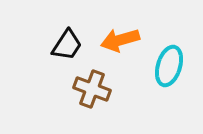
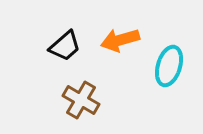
black trapezoid: moved 2 px left, 1 px down; rotated 16 degrees clockwise
brown cross: moved 11 px left, 11 px down; rotated 9 degrees clockwise
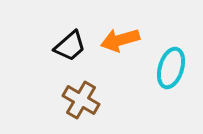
black trapezoid: moved 5 px right
cyan ellipse: moved 2 px right, 2 px down
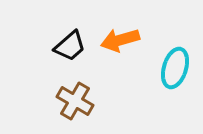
cyan ellipse: moved 4 px right
brown cross: moved 6 px left, 1 px down
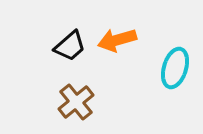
orange arrow: moved 3 px left
brown cross: moved 1 px right, 1 px down; rotated 21 degrees clockwise
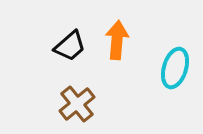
orange arrow: rotated 111 degrees clockwise
brown cross: moved 1 px right, 2 px down
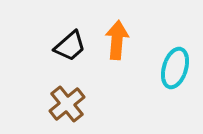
brown cross: moved 10 px left
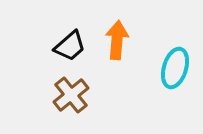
brown cross: moved 4 px right, 9 px up
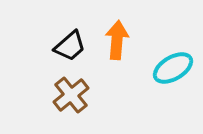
cyan ellipse: moved 2 px left; rotated 42 degrees clockwise
